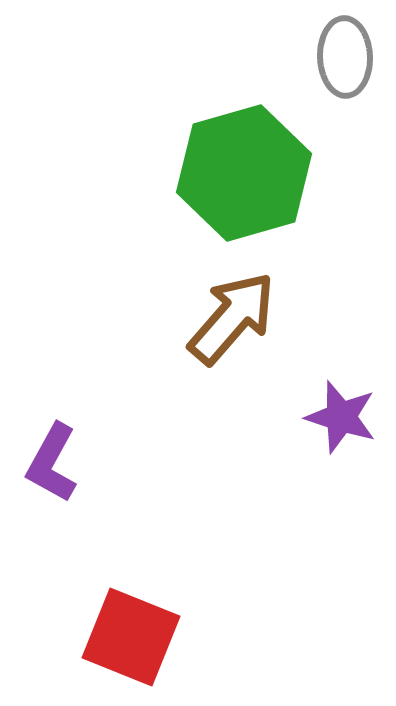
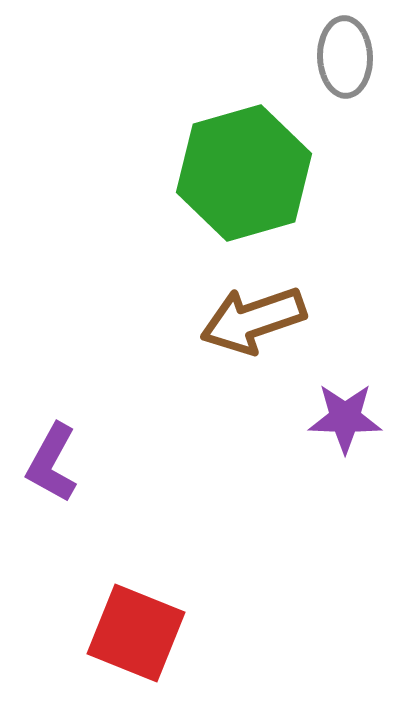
brown arrow: moved 21 px right, 2 px down; rotated 150 degrees counterclockwise
purple star: moved 4 px right, 1 px down; rotated 16 degrees counterclockwise
red square: moved 5 px right, 4 px up
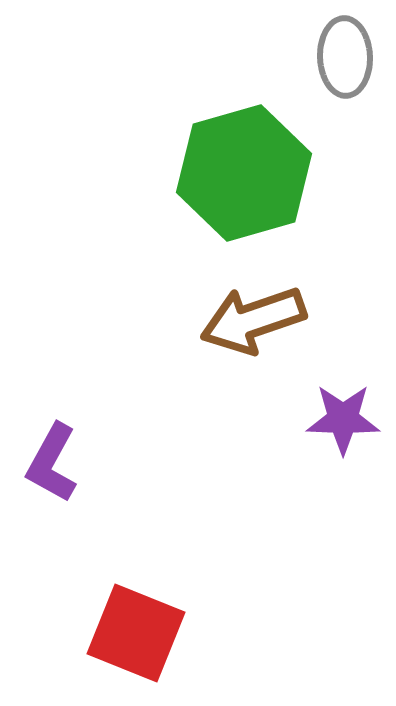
purple star: moved 2 px left, 1 px down
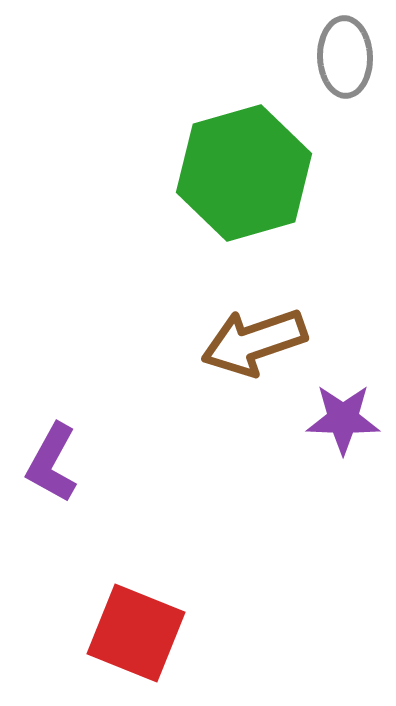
brown arrow: moved 1 px right, 22 px down
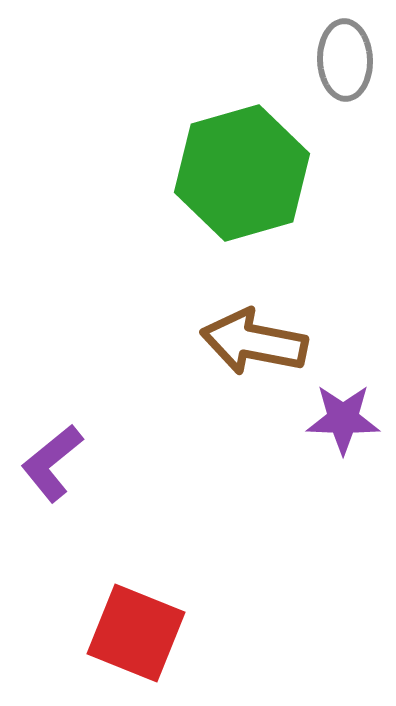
gray ellipse: moved 3 px down
green hexagon: moved 2 px left
brown arrow: rotated 30 degrees clockwise
purple L-shape: rotated 22 degrees clockwise
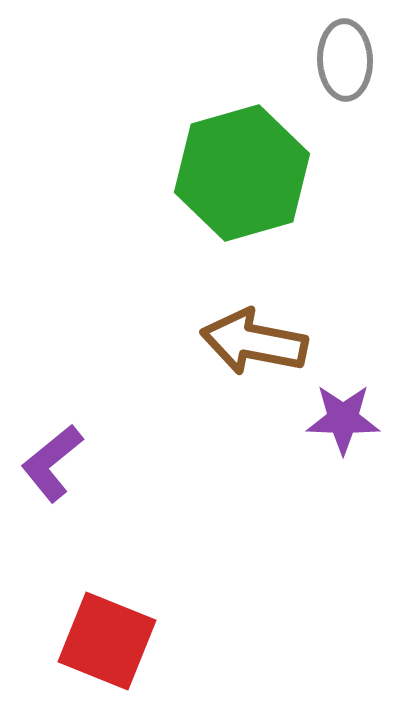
red square: moved 29 px left, 8 px down
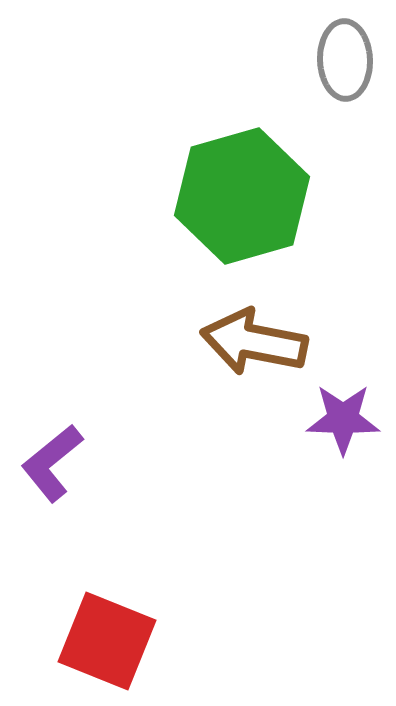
green hexagon: moved 23 px down
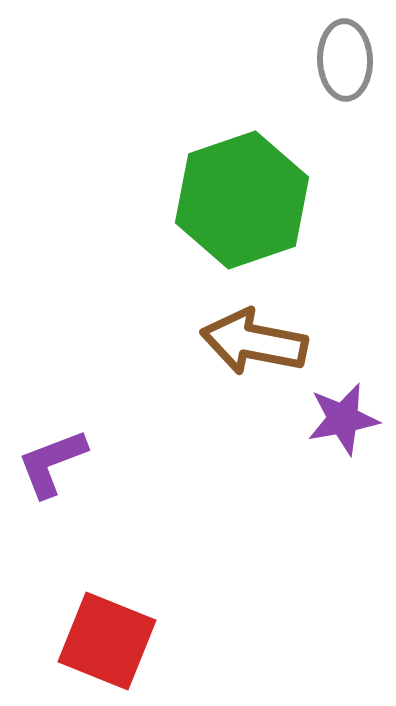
green hexagon: moved 4 px down; rotated 3 degrees counterclockwise
purple star: rotated 12 degrees counterclockwise
purple L-shape: rotated 18 degrees clockwise
